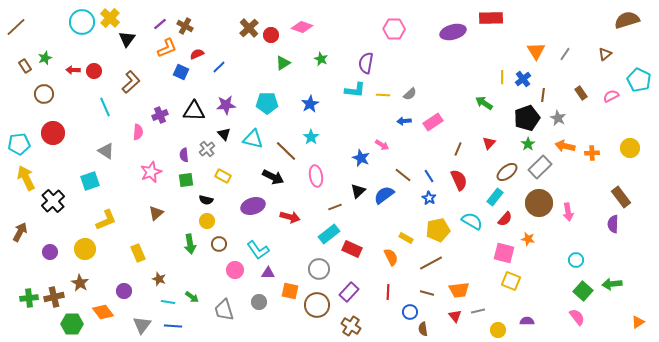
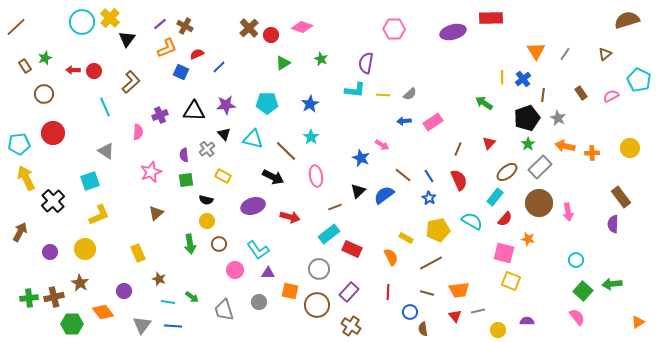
yellow L-shape at (106, 220): moved 7 px left, 5 px up
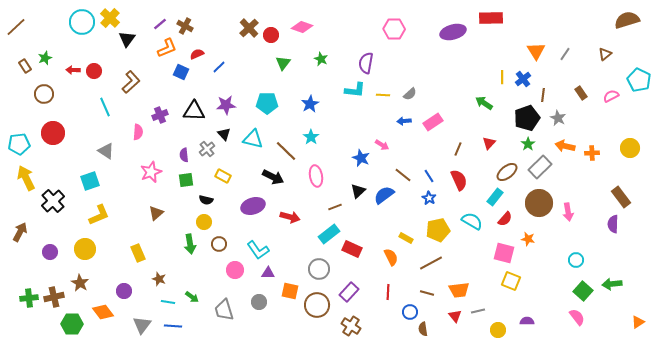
green triangle at (283, 63): rotated 21 degrees counterclockwise
yellow circle at (207, 221): moved 3 px left, 1 px down
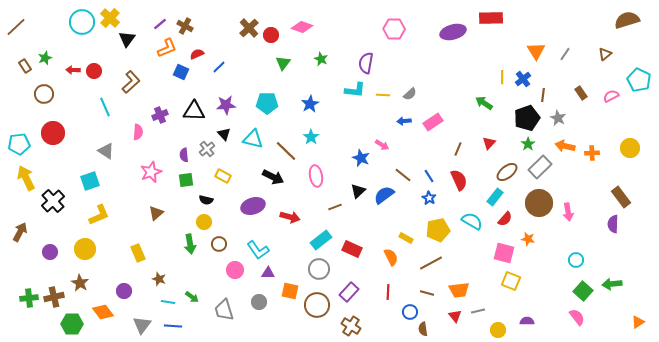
cyan rectangle at (329, 234): moved 8 px left, 6 px down
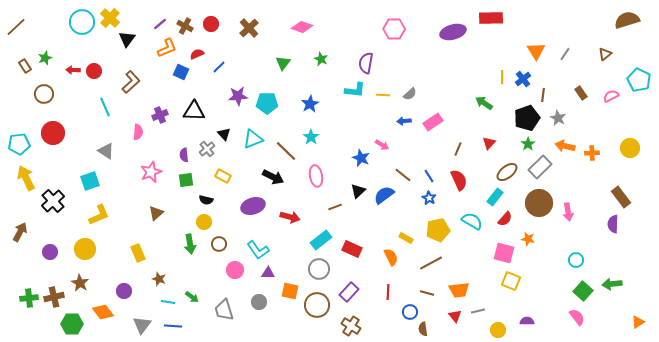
red circle at (271, 35): moved 60 px left, 11 px up
purple star at (226, 105): moved 12 px right, 9 px up
cyan triangle at (253, 139): rotated 35 degrees counterclockwise
